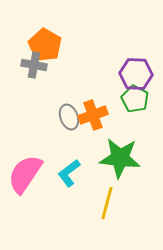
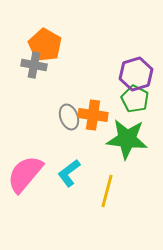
purple hexagon: rotated 20 degrees counterclockwise
orange cross: rotated 28 degrees clockwise
green star: moved 7 px right, 19 px up
pink semicircle: rotated 6 degrees clockwise
yellow line: moved 12 px up
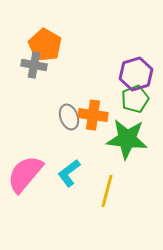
green pentagon: rotated 24 degrees clockwise
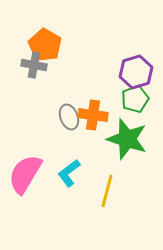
purple hexagon: moved 2 px up
green star: rotated 12 degrees clockwise
pink semicircle: rotated 9 degrees counterclockwise
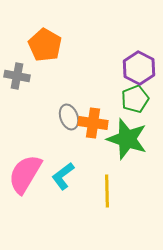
gray cross: moved 17 px left, 11 px down
purple hexagon: moved 3 px right, 4 px up; rotated 16 degrees counterclockwise
orange cross: moved 8 px down
cyan L-shape: moved 6 px left, 3 px down
yellow line: rotated 16 degrees counterclockwise
